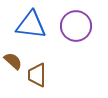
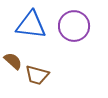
purple circle: moved 2 px left
brown trapezoid: rotated 75 degrees counterclockwise
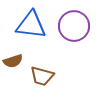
brown semicircle: rotated 120 degrees clockwise
brown trapezoid: moved 5 px right, 1 px down
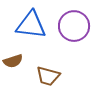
brown trapezoid: moved 6 px right
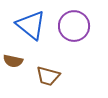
blue triangle: rotated 32 degrees clockwise
brown semicircle: rotated 30 degrees clockwise
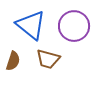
brown semicircle: rotated 84 degrees counterclockwise
brown trapezoid: moved 17 px up
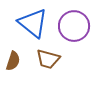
blue triangle: moved 2 px right, 2 px up
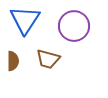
blue triangle: moved 8 px left, 3 px up; rotated 24 degrees clockwise
brown semicircle: rotated 18 degrees counterclockwise
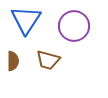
blue triangle: moved 1 px right
brown trapezoid: moved 1 px down
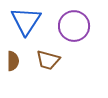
blue triangle: moved 1 px down
